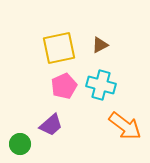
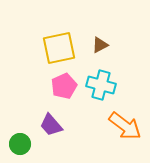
purple trapezoid: rotated 90 degrees clockwise
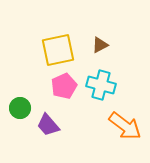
yellow square: moved 1 px left, 2 px down
purple trapezoid: moved 3 px left
green circle: moved 36 px up
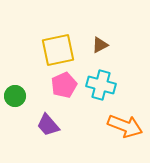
pink pentagon: moved 1 px up
green circle: moved 5 px left, 12 px up
orange arrow: rotated 16 degrees counterclockwise
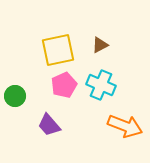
cyan cross: rotated 8 degrees clockwise
purple trapezoid: moved 1 px right
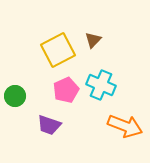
brown triangle: moved 7 px left, 5 px up; rotated 18 degrees counterclockwise
yellow square: rotated 16 degrees counterclockwise
pink pentagon: moved 2 px right, 5 px down
purple trapezoid: rotated 30 degrees counterclockwise
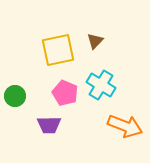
brown triangle: moved 2 px right, 1 px down
yellow square: rotated 16 degrees clockwise
cyan cross: rotated 8 degrees clockwise
pink pentagon: moved 1 px left, 3 px down; rotated 25 degrees counterclockwise
purple trapezoid: rotated 20 degrees counterclockwise
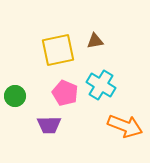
brown triangle: rotated 36 degrees clockwise
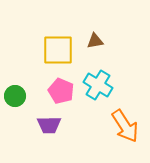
yellow square: rotated 12 degrees clockwise
cyan cross: moved 3 px left
pink pentagon: moved 4 px left, 2 px up
orange arrow: rotated 36 degrees clockwise
